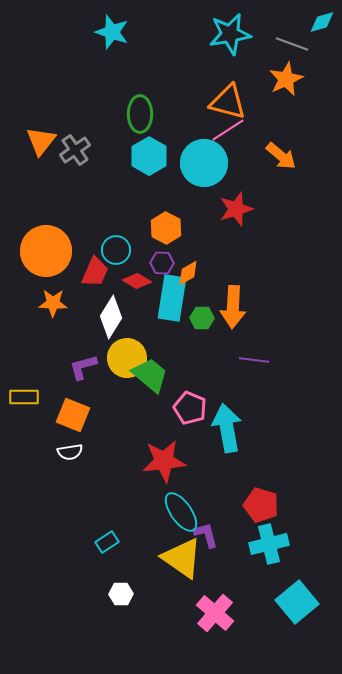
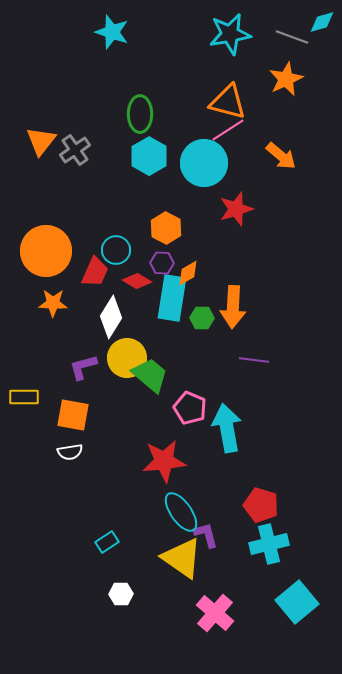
gray line at (292, 44): moved 7 px up
orange square at (73, 415): rotated 12 degrees counterclockwise
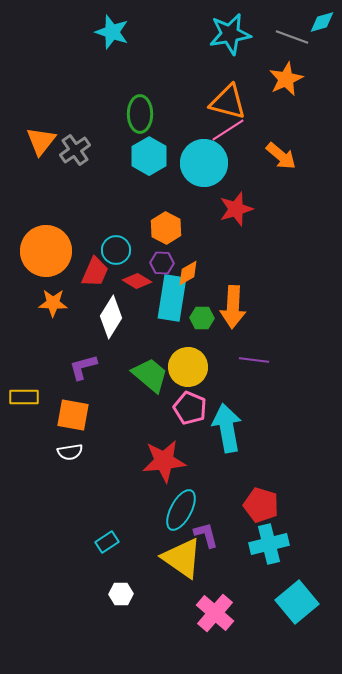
yellow circle at (127, 358): moved 61 px right, 9 px down
cyan ellipse at (181, 512): moved 2 px up; rotated 63 degrees clockwise
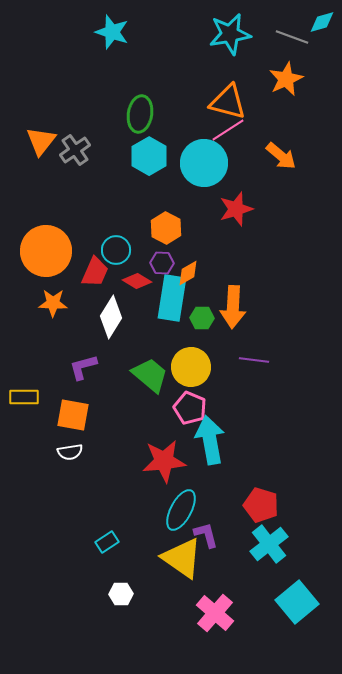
green ellipse at (140, 114): rotated 9 degrees clockwise
yellow circle at (188, 367): moved 3 px right
cyan arrow at (227, 428): moved 17 px left, 12 px down
cyan cross at (269, 544): rotated 24 degrees counterclockwise
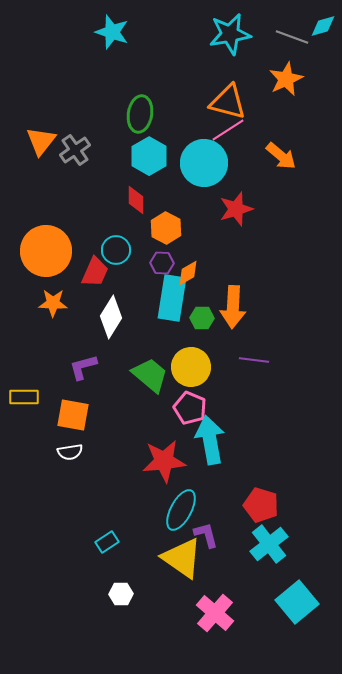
cyan diamond at (322, 22): moved 1 px right, 4 px down
red diamond at (137, 281): moved 1 px left, 81 px up; rotated 60 degrees clockwise
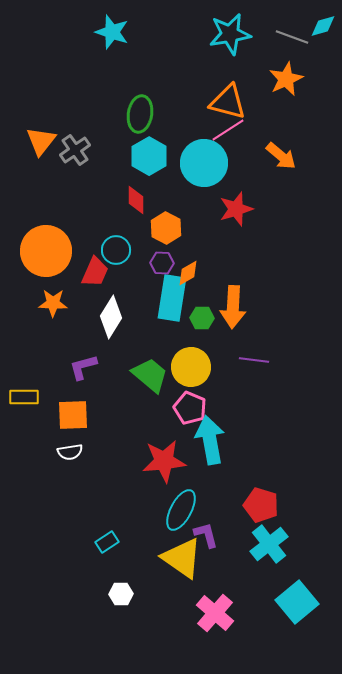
orange square at (73, 415): rotated 12 degrees counterclockwise
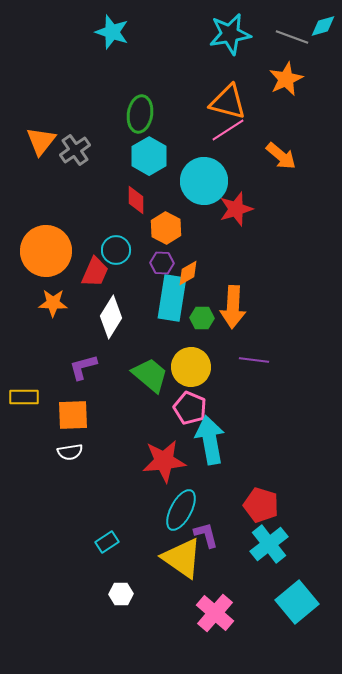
cyan circle at (204, 163): moved 18 px down
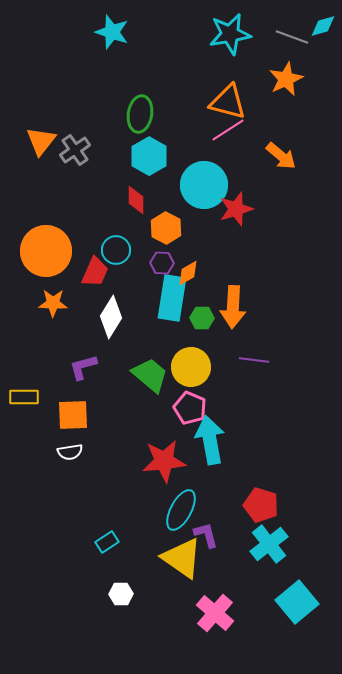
cyan circle at (204, 181): moved 4 px down
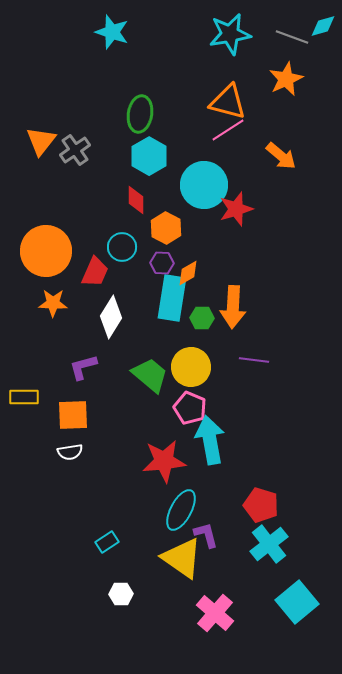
cyan circle at (116, 250): moved 6 px right, 3 px up
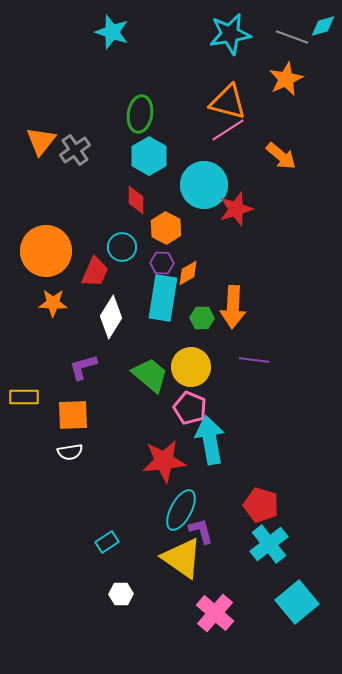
cyan rectangle at (172, 298): moved 9 px left
purple L-shape at (206, 535): moved 5 px left, 4 px up
